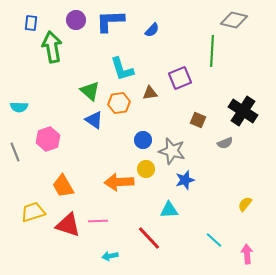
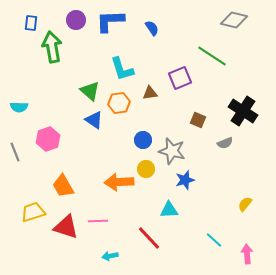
blue semicircle: moved 2 px up; rotated 77 degrees counterclockwise
green line: moved 5 px down; rotated 60 degrees counterclockwise
red triangle: moved 2 px left, 2 px down
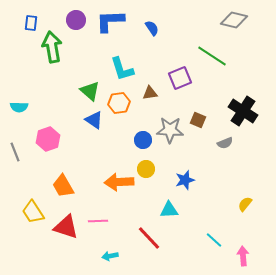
gray star: moved 2 px left, 21 px up; rotated 12 degrees counterclockwise
yellow trapezoid: rotated 105 degrees counterclockwise
pink arrow: moved 4 px left, 2 px down
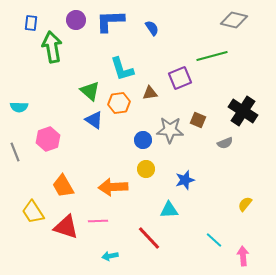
green line: rotated 48 degrees counterclockwise
orange arrow: moved 6 px left, 5 px down
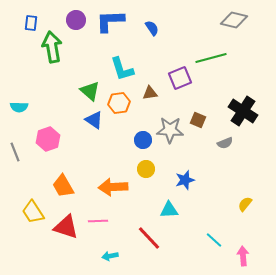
green line: moved 1 px left, 2 px down
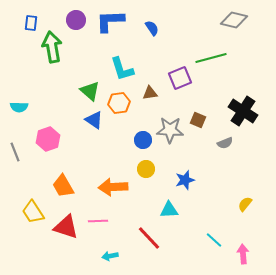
pink arrow: moved 2 px up
